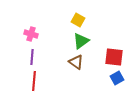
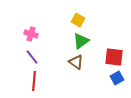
purple line: rotated 42 degrees counterclockwise
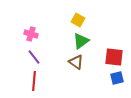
purple line: moved 2 px right
blue square: rotated 16 degrees clockwise
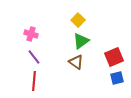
yellow square: rotated 16 degrees clockwise
red square: rotated 30 degrees counterclockwise
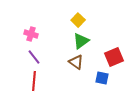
blue square: moved 15 px left; rotated 24 degrees clockwise
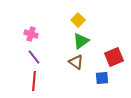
blue square: rotated 16 degrees counterclockwise
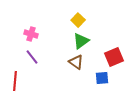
purple line: moved 2 px left
red line: moved 19 px left
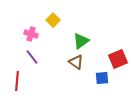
yellow square: moved 25 px left
red square: moved 4 px right, 2 px down
red line: moved 2 px right
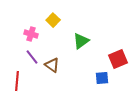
brown triangle: moved 24 px left, 3 px down
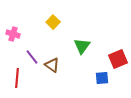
yellow square: moved 2 px down
pink cross: moved 18 px left
green triangle: moved 1 px right, 5 px down; rotated 18 degrees counterclockwise
red line: moved 3 px up
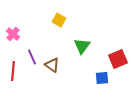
yellow square: moved 6 px right, 2 px up; rotated 16 degrees counterclockwise
pink cross: rotated 24 degrees clockwise
purple line: rotated 14 degrees clockwise
red line: moved 4 px left, 7 px up
